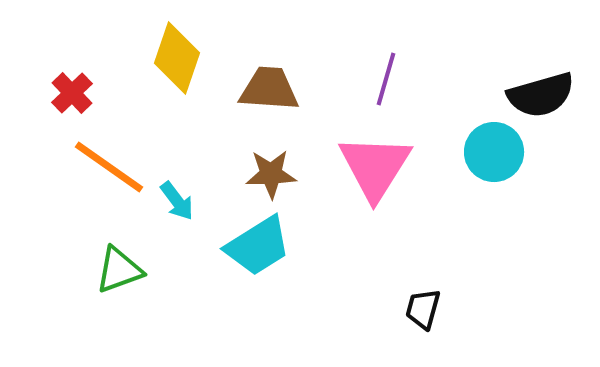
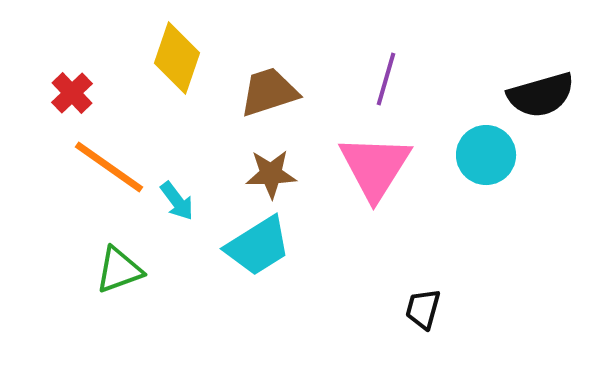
brown trapezoid: moved 3 px down; rotated 22 degrees counterclockwise
cyan circle: moved 8 px left, 3 px down
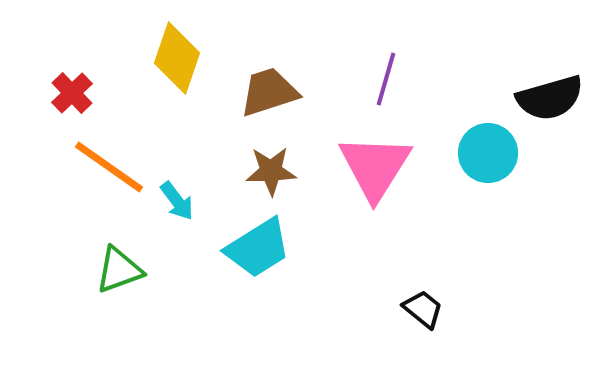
black semicircle: moved 9 px right, 3 px down
cyan circle: moved 2 px right, 2 px up
brown star: moved 3 px up
cyan trapezoid: moved 2 px down
black trapezoid: rotated 114 degrees clockwise
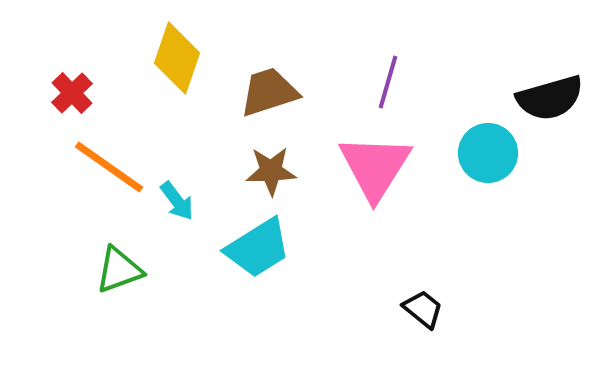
purple line: moved 2 px right, 3 px down
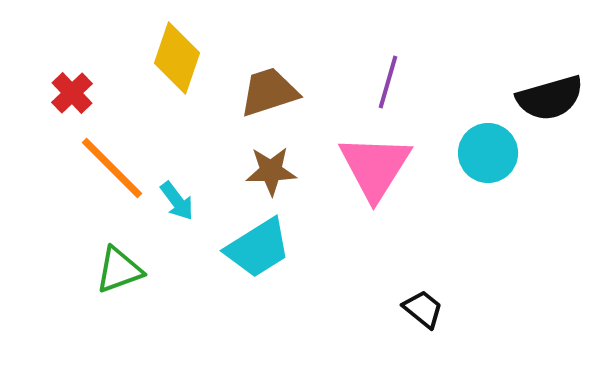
orange line: moved 3 px right, 1 px down; rotated 10 degrees clockwise
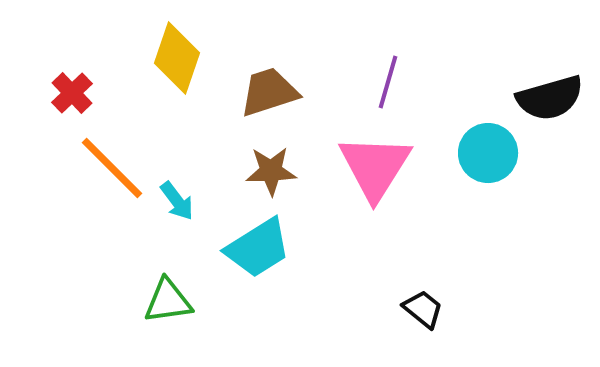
green triangle: moved 49 px right, 31 px down; rotated 12 degrees clockwise
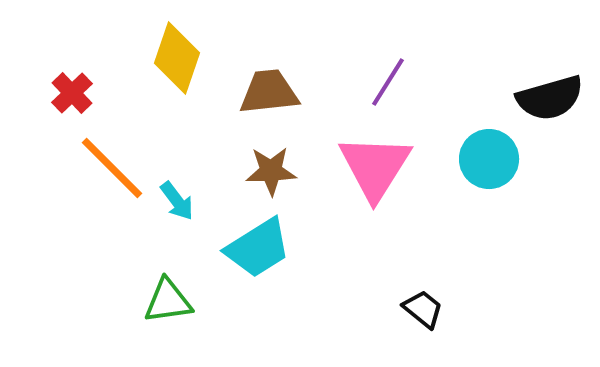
purple line: rotated 16 degrees clockwise
brown trapezoid: rotated 12 degrees clockwise
cyan circle: moved 1 px right, 6 px down
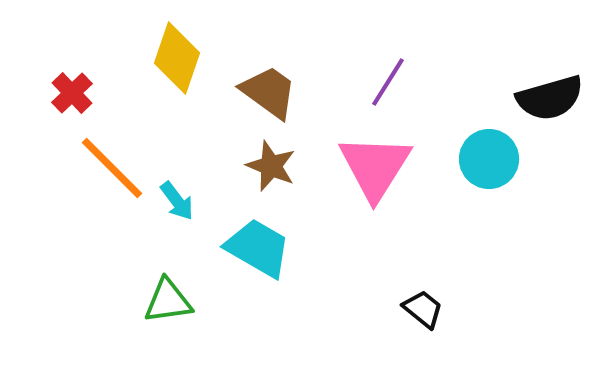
brown trapezoid: rotated 42 degrees clockwise
brown star: moved 5 px up; rotated 24 degrees clockwise
cyan trapezoid: rotated 118 degrees counterclockwise
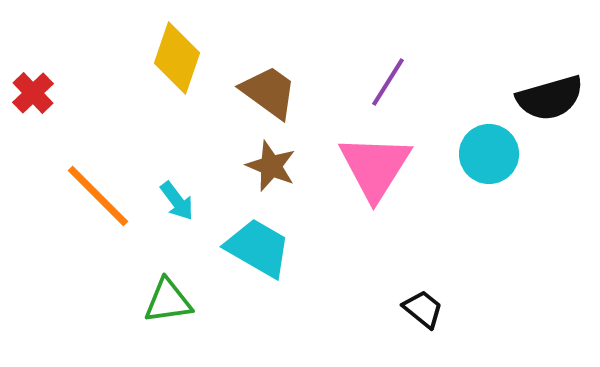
red cross: moved 39 px left
cyan circle: moved 5 px up
orange line: moved 14 px left, 28 px down
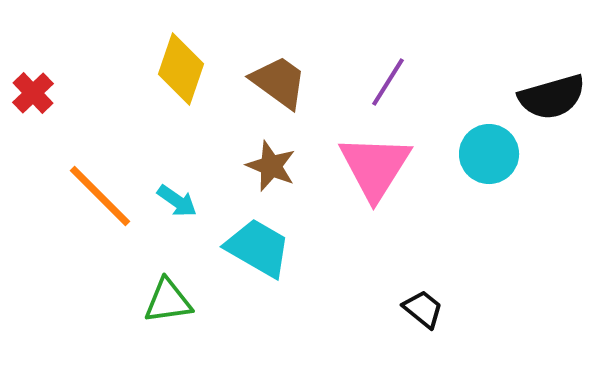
yellow diamond: moved 4 px right, 11 px down
brown trapezoid: moved 10 px right, 10 px up
black semicircle: moved 2 px right, 1 px up
orange line: moved 2 px right
cyan arrow: rotated 18 degrees counterclockwise
